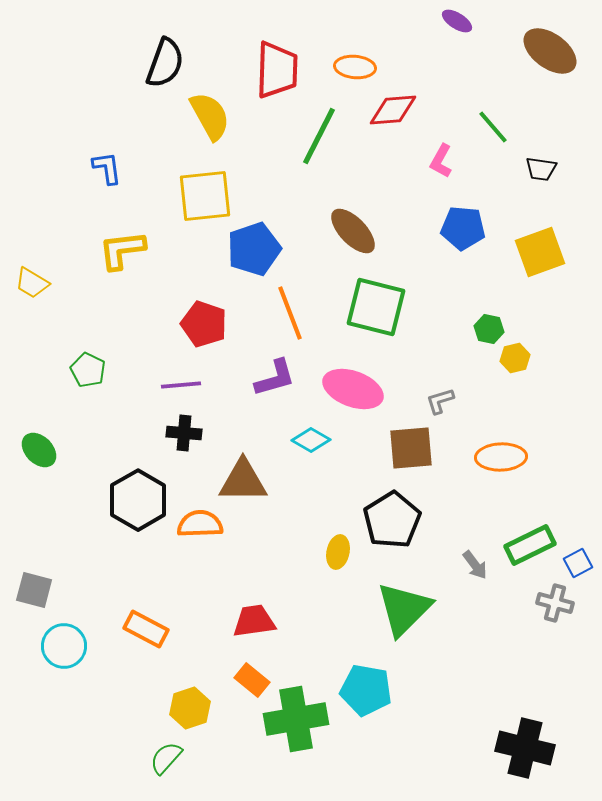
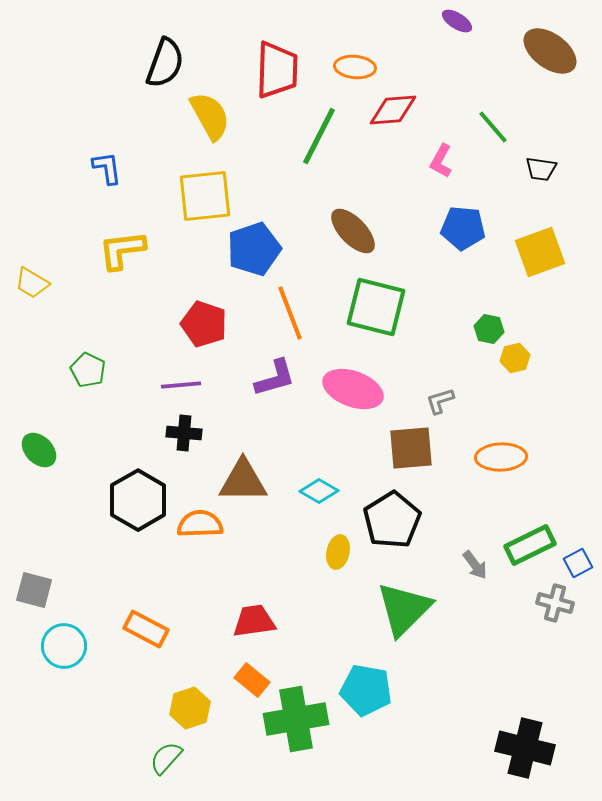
cyan diamond at (311, 440): moved 8 px right, 51 px down
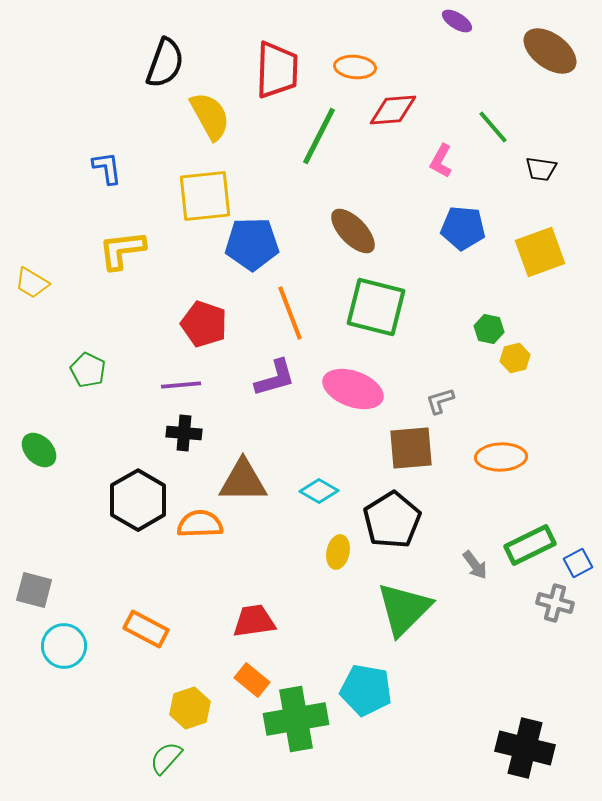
blue pentagon at (254, 249): moved 2 px left, 5 px up; rotated 18 degrees clockwise
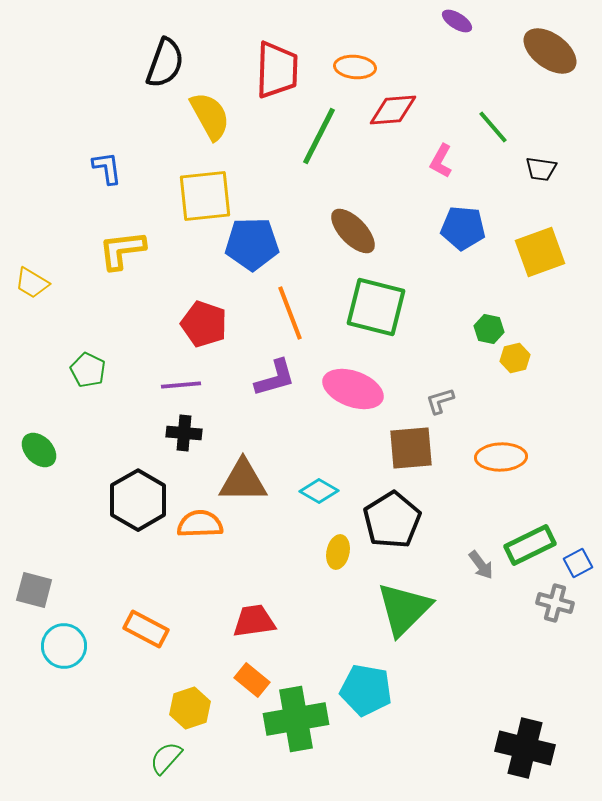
gray arrow at (475, 565): moved 6 px right
